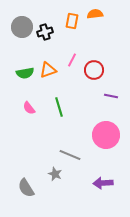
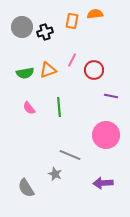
green line: rotated 12 degrees clockwise
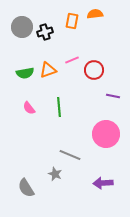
pink line: rotated 40 degrees clockwise
purple line: moved 2 px right
pink circle: moved 1 px up
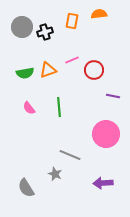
orange semicircle: moved 4 px right
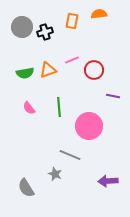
pink circle: moved 17 px left, 8 px up
purple arrow: moved 5 px right, 2 px up
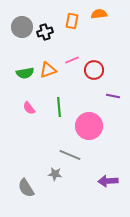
gray star: rotated 16 degrees counterclockwise
